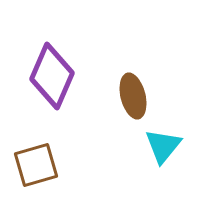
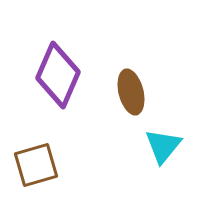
purple diamond: moved 6 px right, 1 px up
brown ellipse: moved 2 px left, 4 px up
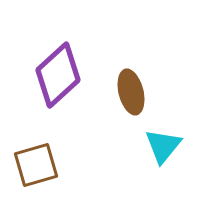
purple diamond: rotated 24 degrees clockwise
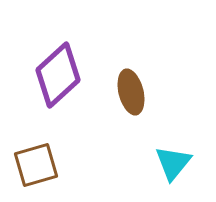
cyan triangle: moved 10 px right, 17 px down
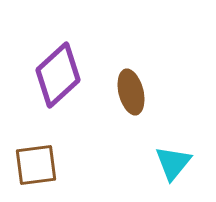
brown square: rotated 9 degrees clockwise
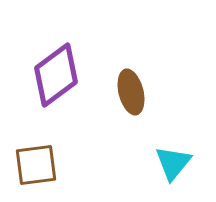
purple diamond: moved 2 px left; rotated 6 degrees clockwise
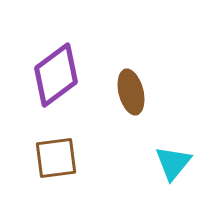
brown square: moved 20 px right, 7 px up
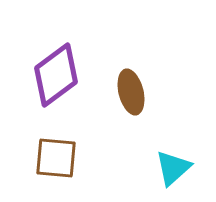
brown square: rotated 12 degrees clockwise
cyan triangle: moved 5 px down; rotated 9 degrees clockwise
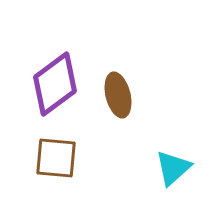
purple diamond: moved 1 px left, 9 px down
brown ellipse: moved 13 px left, 3 px down
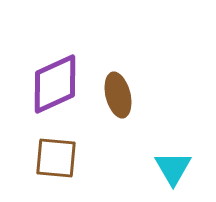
purple diamond: rotated 12 degrees clockwise
cyan triangle: rotated 18 degrees counterclockwise
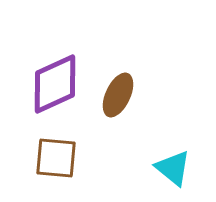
brown ellipse: rotated 39 degrees clockwise
cyan triangle: rotated 21 degrees counterclockwise
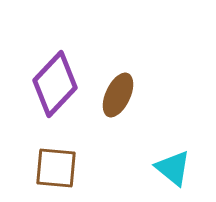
purple diamond: rotated 22 degrees counterclockwise
brown square: moved 10 px down
